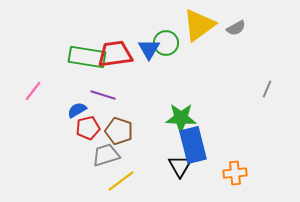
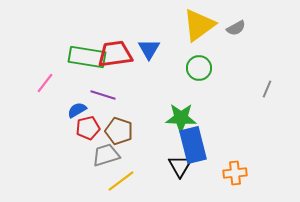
green circle: moved 33 px right, 25 px down
pink line: moved 12 px right, 8 px up
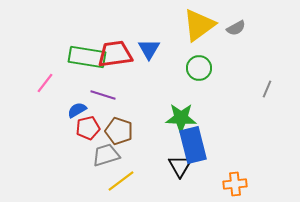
orange cross: moved 11 px down
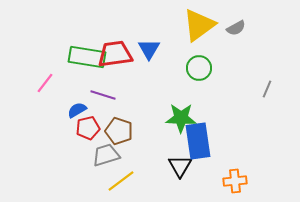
blue rectangle: moved 5 px right, 4 px up; rotated 6 degrees clockwise
orange cross: moved 3 px up
